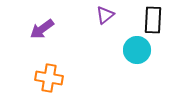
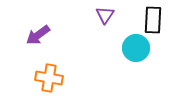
purple triangle: rotated 18 degrees counterclockwise
purple arrow: moved 4 px left, 6 px down
cyan circle: moved 1 px left, 2 px up
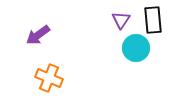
purple triangle: moved 16 px right, 5 px down
black rectangle: rotated 8 degrees counterclockwise
orange cross: rotated 12 degrees clockwise
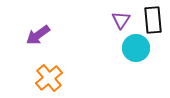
orange cross: rotated 28 degrees clockwise
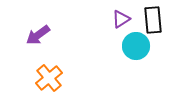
purple triangle: moved 1 px up; rotated 24 degrees clockwise
cyan circle: moved 2 px up
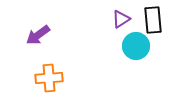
orange cross: rotated 36 degrees clockwise
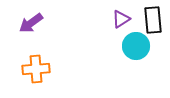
purple arrow: moved 7 px left, 12 px up
orange cross: moved 13 px left, 9 px up
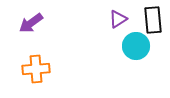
purple triangle: moved 3 px left
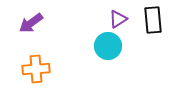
cyan circle: moved 28 px left
